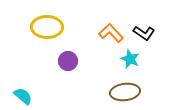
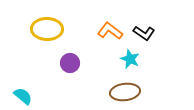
yellow ellipse: moved 2 px down
orange L-shape: moved 1 px left, 2 px up; rotated 10 degrees counterclockwise
purple circle: moved 2 px right, 2 px down
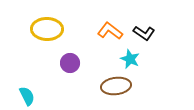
brown ellipse: moved 9 px left, 6 px up
cyan semicircle: moved 4 px right; rotated 24 degrees clockwise
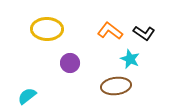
cyan semicircle: rotated 102 degrees counterclockwise
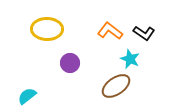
brown ellipse: rotated 28 degrees counterclockwise
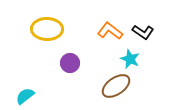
black L-shape: moved 1 px left, 1 px up
cyan semicircle: moved 2 px left
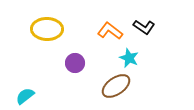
black L-shape: moved 1 px right, 5 px up
cyan star: moved 1 px left, 1 px up
purple circle: moved 5 px right
